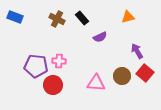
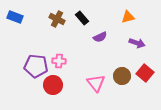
purple arrow: moved 8 px up; rotated 140 degrees clockwise
pink triangle: rotated 48 degrees clockwise
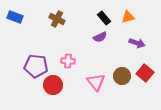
black rectangle: moved 22 px right
pink cross: moved 9 px right
pink triangle: moved 1 px up
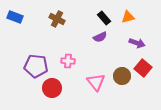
red square: moved 2 px left, 5 px up
red circle: moved 1 px left, 3 px down
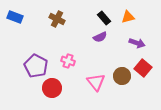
pink cross: rotated 16 degrees clockwise
purple pentagon: rotated 20 degrees clockwise
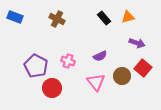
purple semicircle: moved 19 px down
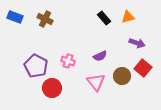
brown cross: moved 12 px left
